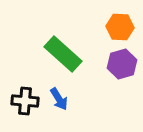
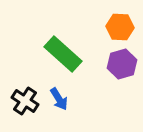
black cross: rotated 28 degrees clockwise
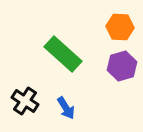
purple hexagon: moved 2 px down
blue arrow: moved 7 px right, 9 px down
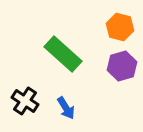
orange hexagon: rotated 12 degrees clockwise
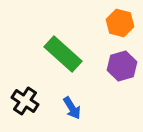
orange hexagon: moved 4 px up
blue arrow: moved 6 px right
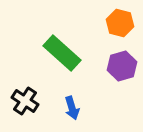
green rectangle: moved 1 px left, 1 px up
blue arrow: rotated 15 degrees clockwise
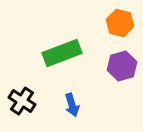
green rectangle: rotated 63 degrees counterclockwise
black cross: moved 3 px left
blue arrow: moved 3 px up
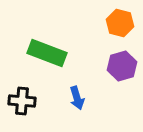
green rectangle: moved 15 px left; rotated 42 degrees clockwise
black cross: rotated 28 degrees counterclockwise
blue arrow: moved 5 px right, 7 px up
